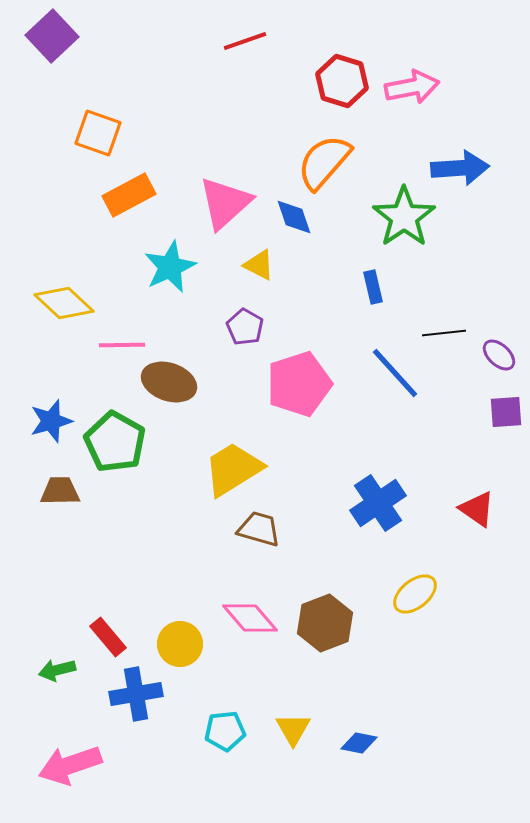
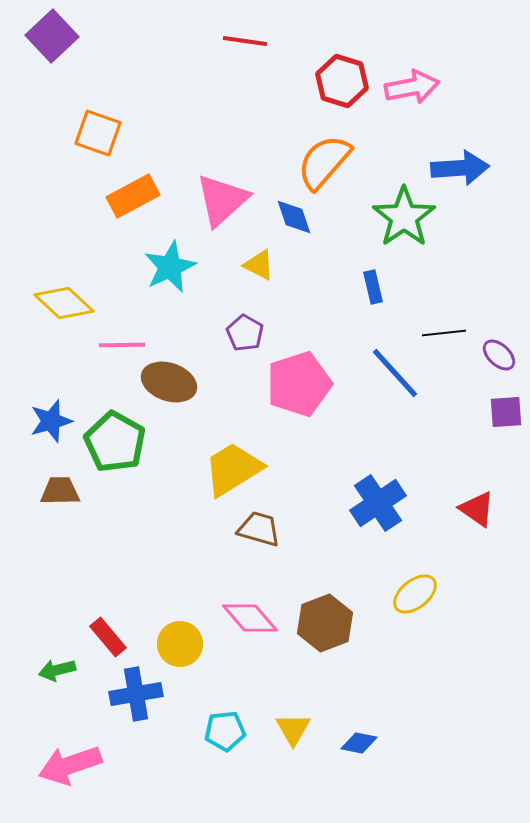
red line at (245, 41): rotated 27 degrees clockwise
orange rectangle at (129, 195): moved 4 px right, 1 px down
pink triangle at (225, 203): moved 3 px left, 3 px up
purple pentagon at (245, 327): moved 6 px down
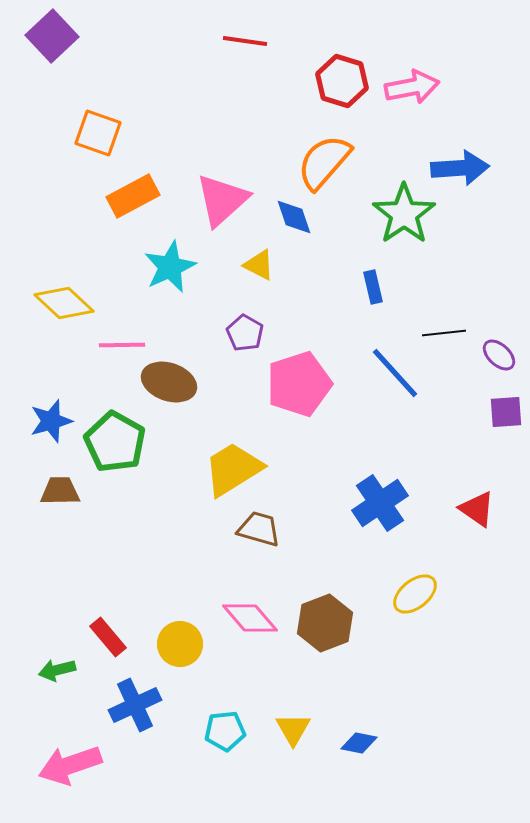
green star at (404, 217): moved 3 px up
blue cross at (378, 503): moved 2 px right
blue cross at (136, 694): moved 1 px left, 11 px down; rotated 15 degrees counterclockwise
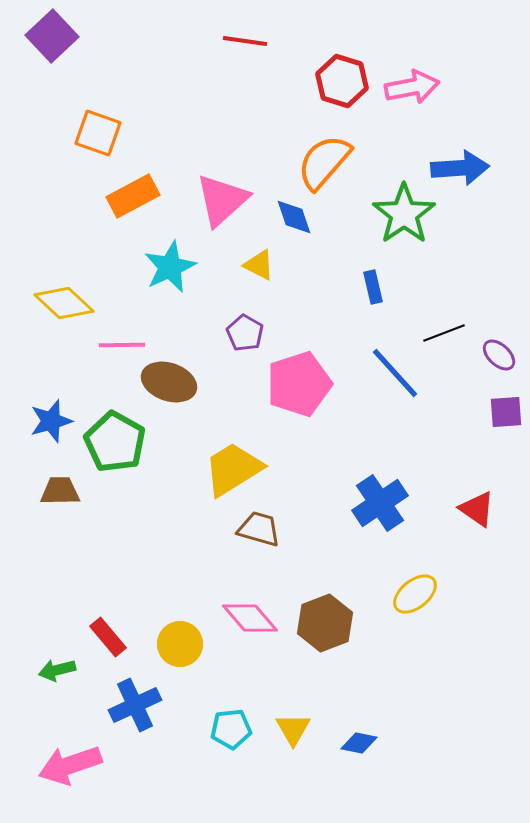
black line at (444, 333): rotated 15 degrees counterclockwise
cyan pentagon at (225, 731): moved 6 px right, 2 px up
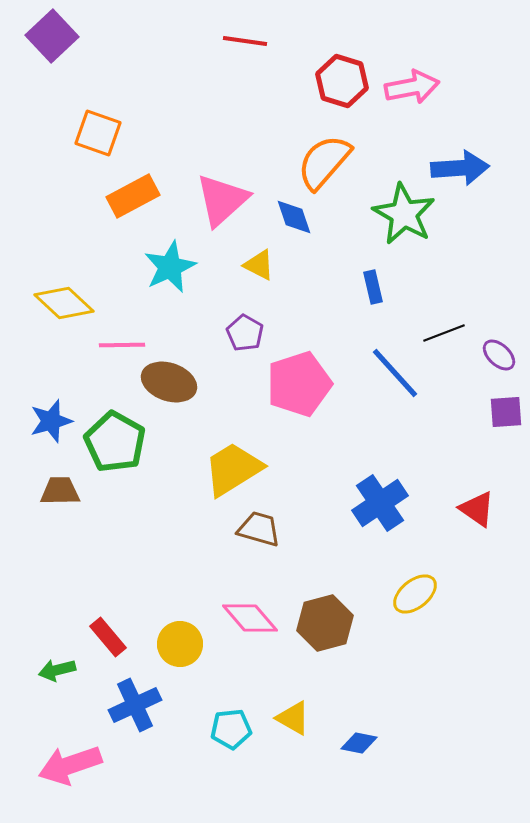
green star at (404, 214): rotated 8 degrees counterclockwise
brown hexagon at (325, 623): rotated 6 degrees clockwise
yellow triangle at (293, 729): moved 11 px up; rotated 30 degrees counterclockwise
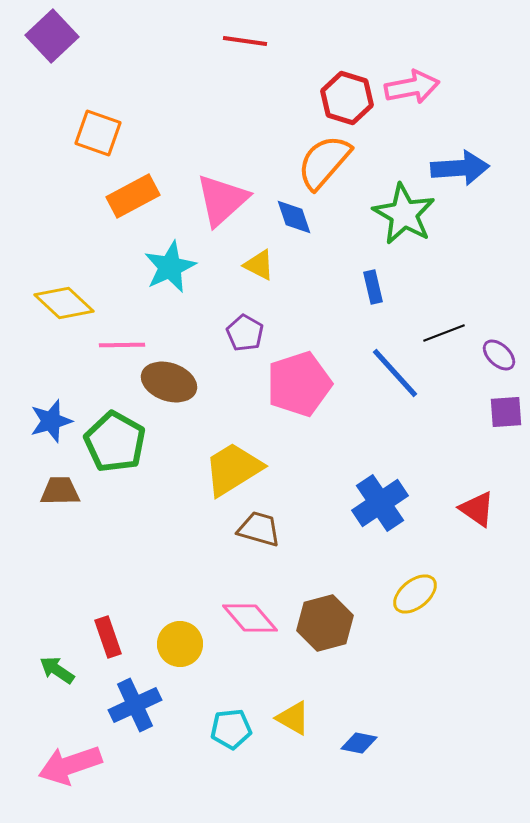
red hexagon at (342, 81): moved 5 px right, 17 px down
red rectangle at (108, 637): rotated 21 degrees clockwise
green arrow at (57, 670): rotated 48 degrees clockwise
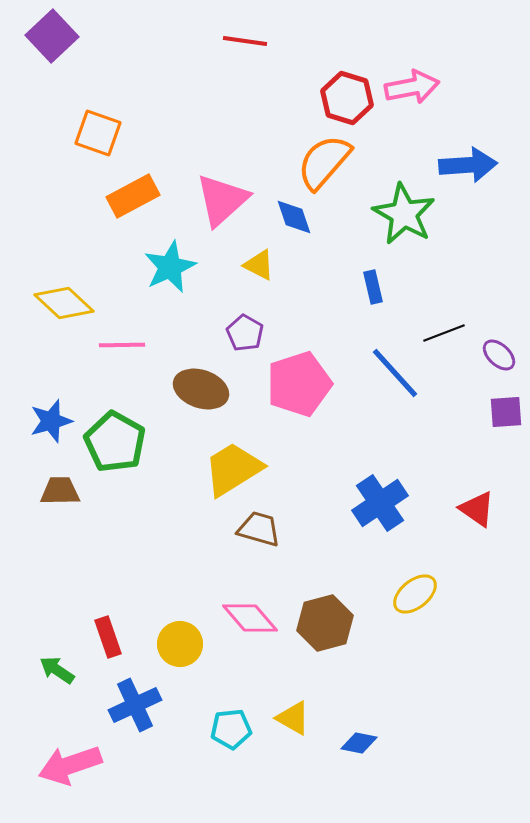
blue arrow at (460, 168): moved 8 px right, 3 px up
brown ellipse at (169, 382): moved 32 px right, 7 px down
